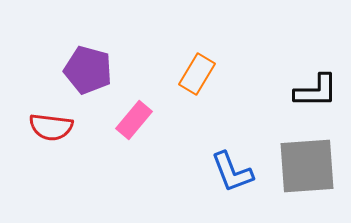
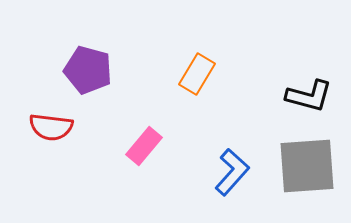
black L-shape: moved 7 px left, 5 px down; rotated 15 degrees clockwise
pink rectangle: moved 10 px right, 26 px down
blue L-shape: rotated 117 degrees counterclockwise
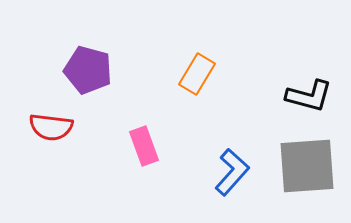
pink rectangle: rotated 60 degrees counterclockwise
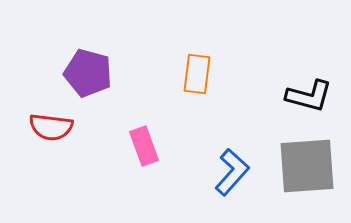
purple pentagon: moved 3 px down
orange rectangle: rotated 24 degrees counterclockwise
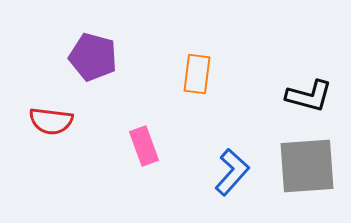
purple pentagon: moved 5 px right, 16 px up
red semicircle: moved 6 px up
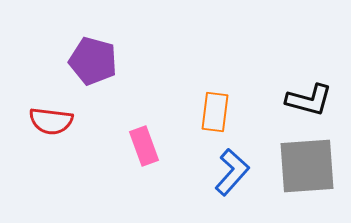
purple pentagon: moved 4 px down
orange rectangle: moved 18 px right, 38 px down
black L-shape: moved 4 px down
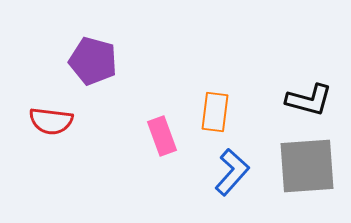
pink rectangle: moved 18 px right, 10 px up
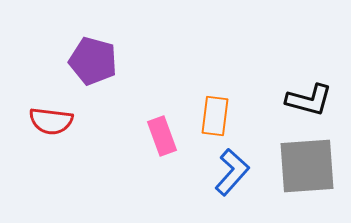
orange rectangle: moved 4 px down
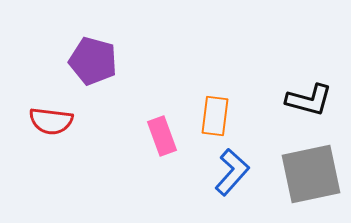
gray square: moved 4 px right, 8 px down; rotated 8 degrees counterclockwise
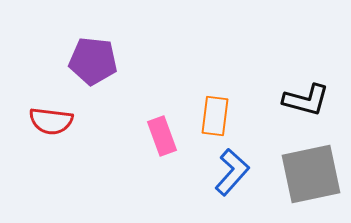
purple pentagon: rotated 9 degrees counterclockwise
black L-shape: moved 3 px left
